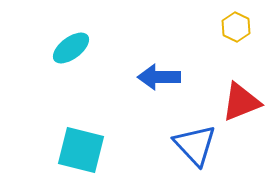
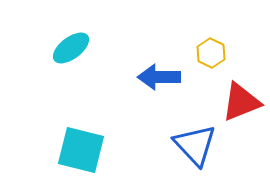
yellow hexagon: moved 25 px left, 26 px down
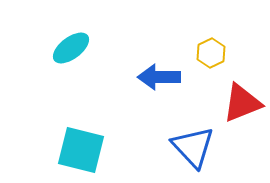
yellow hexagon: rotated 8 degrees clockwise
red triangle: moved 1 px right, 1 px down
blue triangle: moved 2 px left, 2 px down
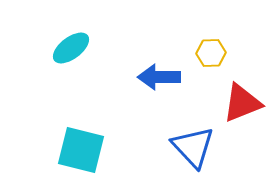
yellow hexagon: rotated 24 degrees clockwise
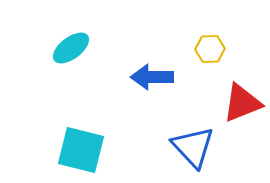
yellow hexagon: moved 1 px left, 4 px up
blue arrow: moved 7 px left
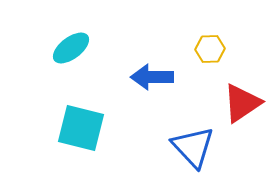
red triangle: rotated 12 degrees counterclockwise
cyan square: moved 22 px up
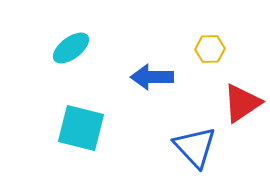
blue triangle: moved 2 px right
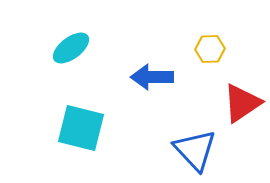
blue triangle: moved 3 px down
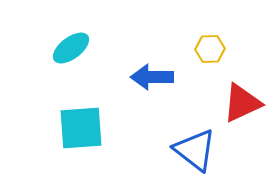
red triangle: rotated 9 degrees clockwise
cyan square: rotated 18 degrees counterclockwise
blue triangle: rotated 9 degrees counterclockwise
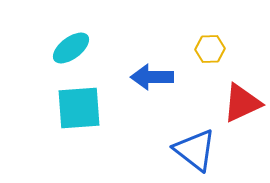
cyan square: moved 2 px left, 20 px up
